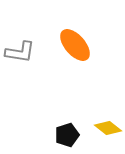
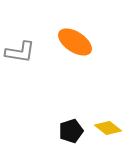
orange ellipse: moved 3 px up; rotated 16 degrees counterclockwise
black pentagon: moved 4 px right, 4 px up
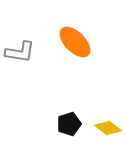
orange ellipse: rotated 12 degrees clockwise
black pentagon: moved 2 px left, 7 px up
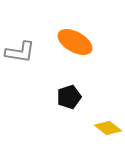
orange ellipse: rotated 16 degrees counterclockwise
black pentagon: moved 27 px up
